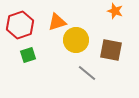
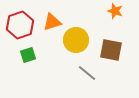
orange triangle: moved 5 px left
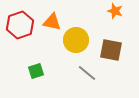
orange triangle: rotated 30 degrees clockwise
green square: moved 8 px right, 16 px down
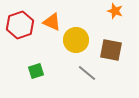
orange triangle: rotated 12 degrees clockwise
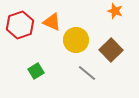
brown square: rotated 35 degrees clockwise
green square: rotated 14 degrees counterclockwise
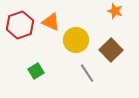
orange triangle: moved 1 px left
gray line: rotated 18 degrees clockwise
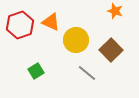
gray line: rotated 18 degrees counterclockwise
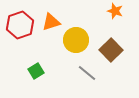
orange triangle: rotated 42 degrees counterclockwise
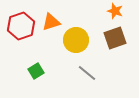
red hexagon: moved 1 px right, 1 px down
brown square: moved 4 px right, 12 px up; rotated 25 degrees clockwise
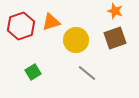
green square: moved 3 px left, 1 px down
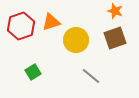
gray line: moved 4 px right, 3 px down
